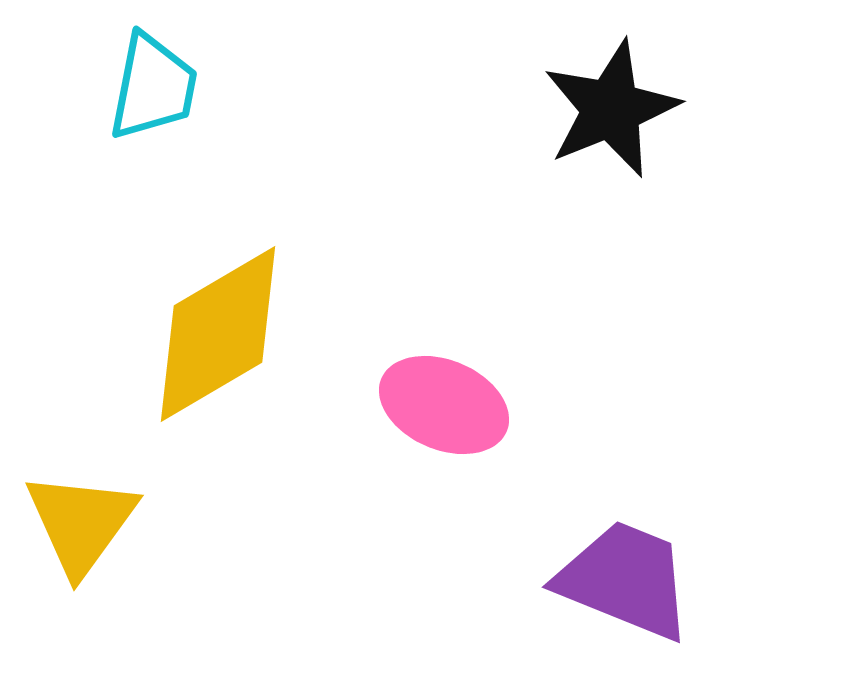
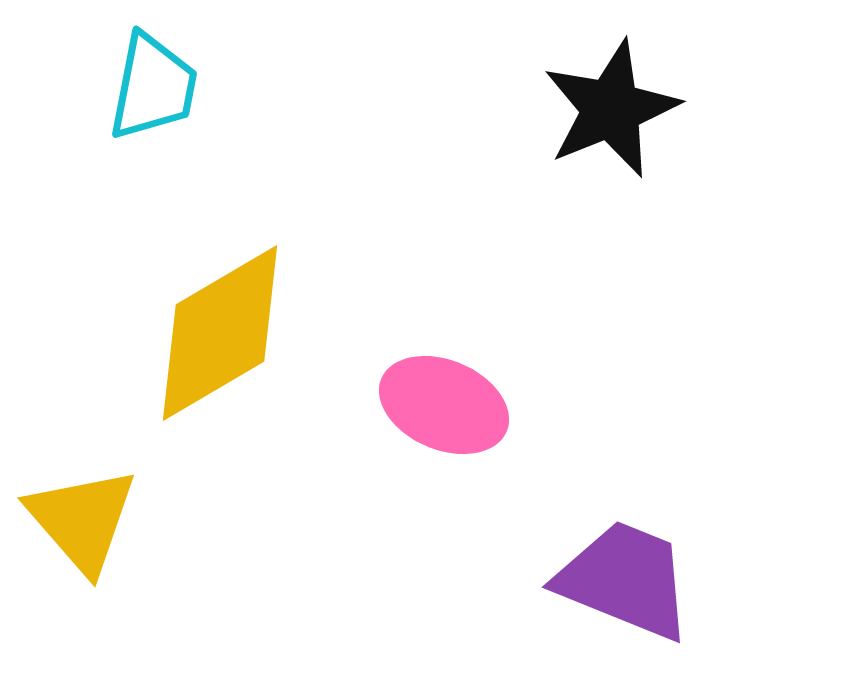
yellow diamond: moved 2 px right, 1 px up
yellow triangle: moved 1 px right, 3 px up; rotated 17 degrees counterclockwise
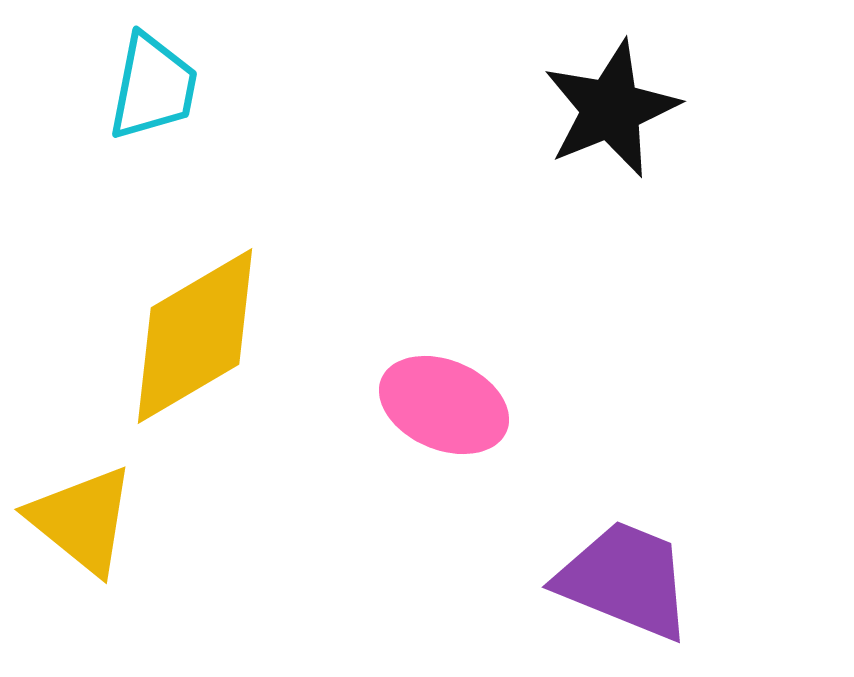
yellow diamond: moved 25 px left, 3 px down
yellow triangle: rotated 10 degrees counterclockwise
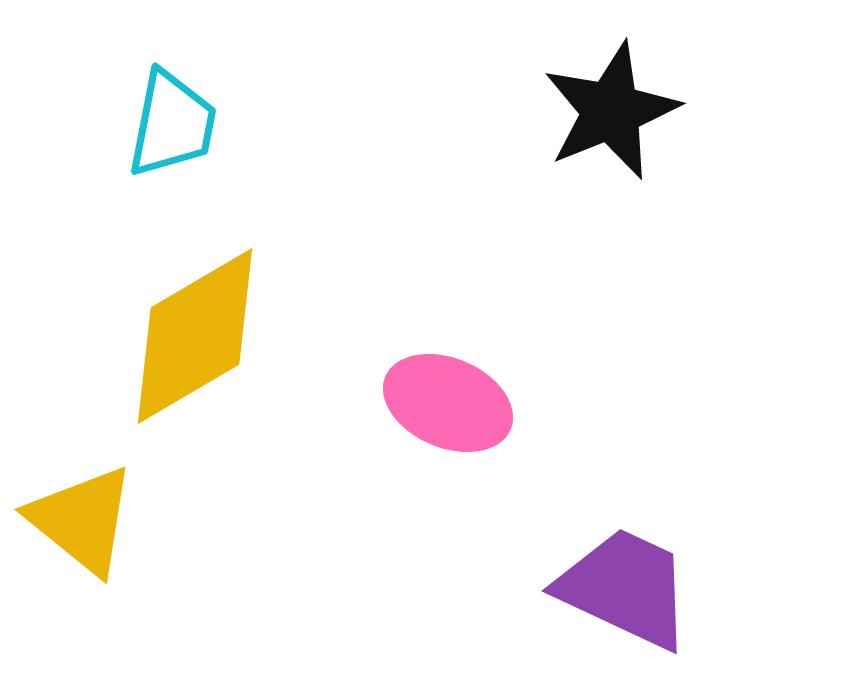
cyan trapezoid: moved 19 px right, 37 px down
black star: moved 2 px down
pink ellipse: moved 4 px right, 2 px up
purple trapezoid: moved 8 px down; rotated 3 degrees clockwise
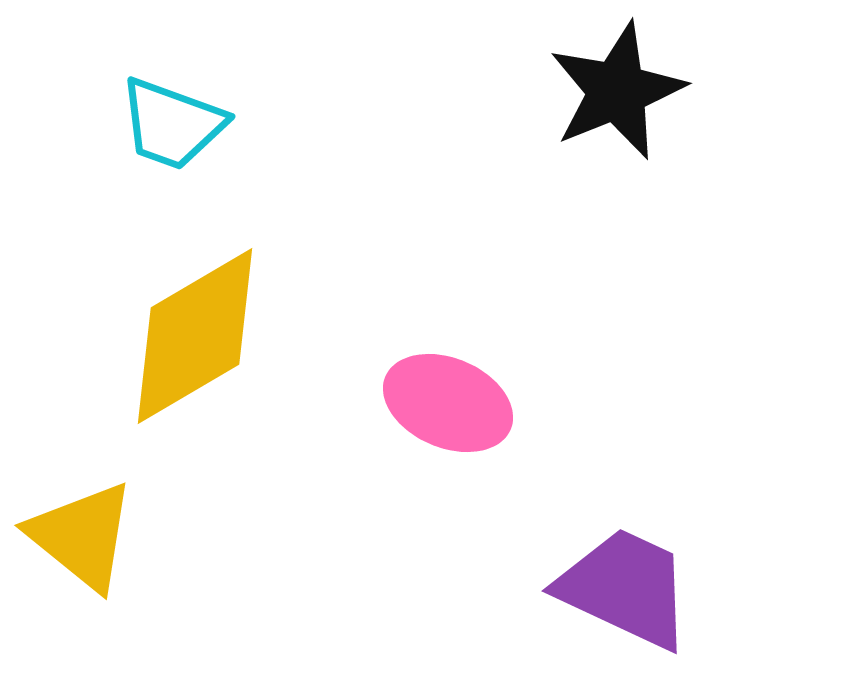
black star: moved 6 px right, 20 px up
cyan trapezoid: rotated 99 degrees clockwise
yellow triangle: moved 16 px down
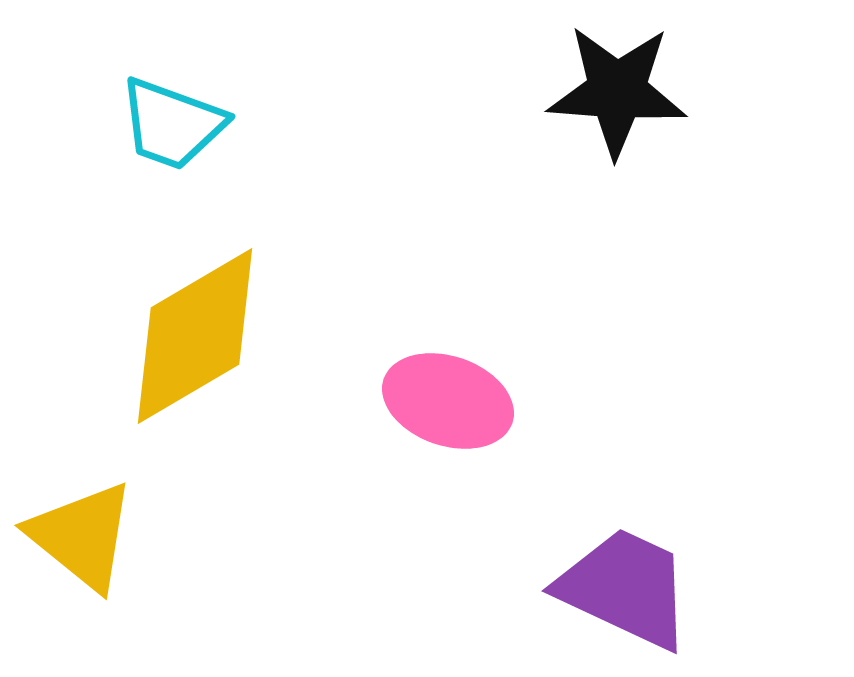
black star: rotated 26 degrees clockwise
pink ellipse: moved 2 px up; rotated 4 degrees counterclockwise
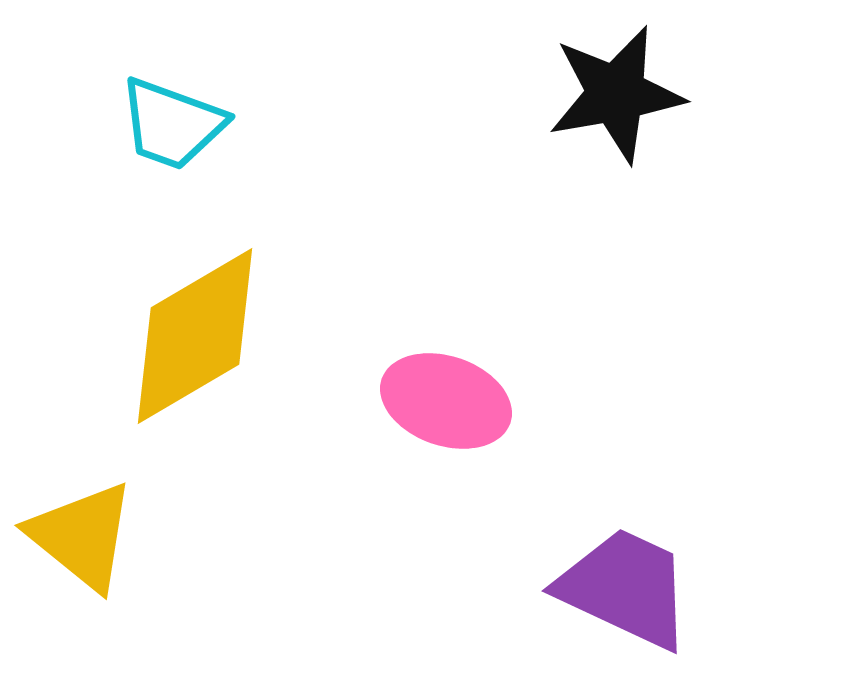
black star: moved 1 px left, 3 px down; rotated 14 degrees counterclockwise
pink ellipse: moved 2 px left
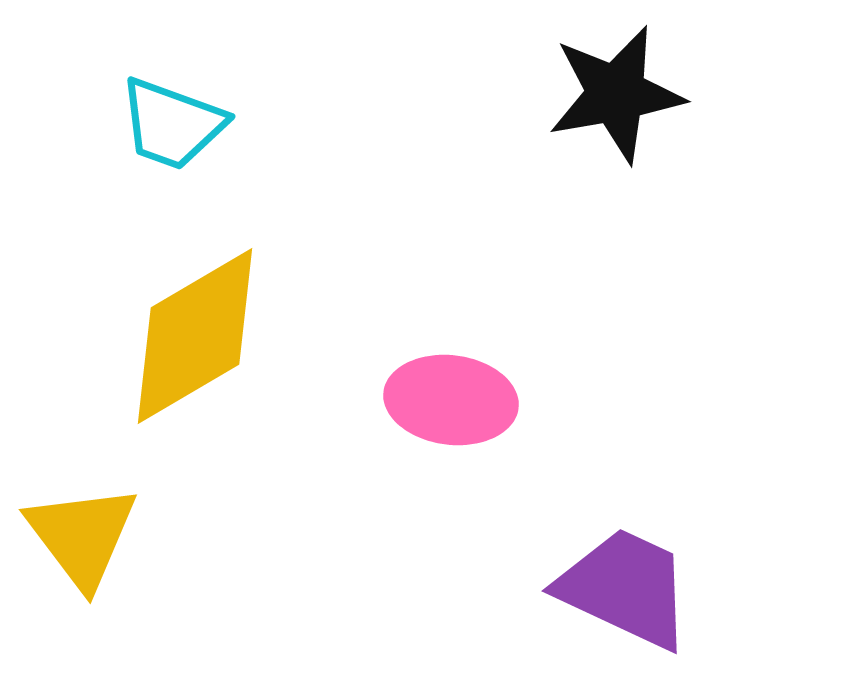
pink ellipse: moved 5 px right, 1 px up; rotated 12 degrees counterclockwise
yellow triangle: rotated 14 degrees clockwise
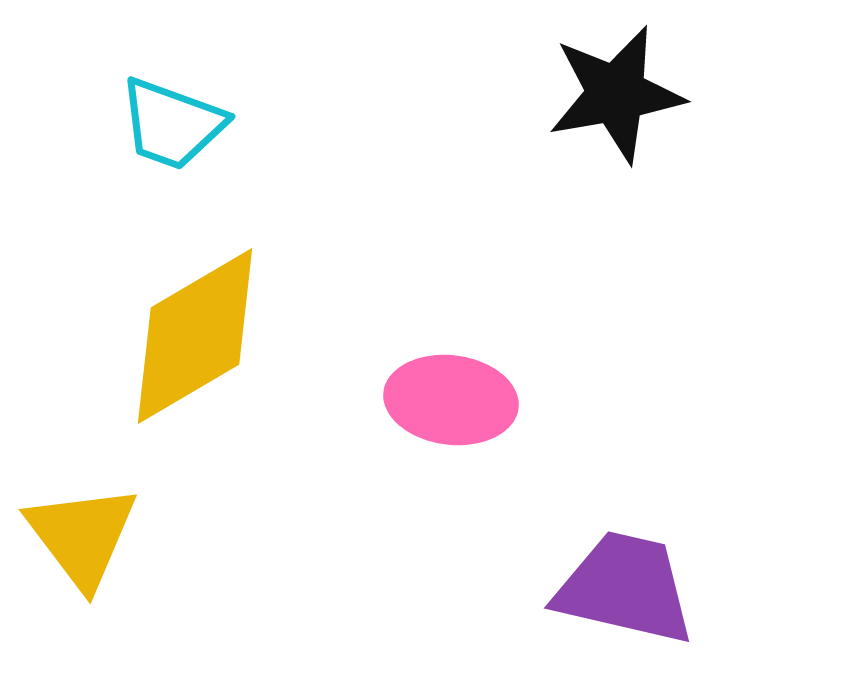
purple trapezoid: rotated 12 degrees counterclockwise
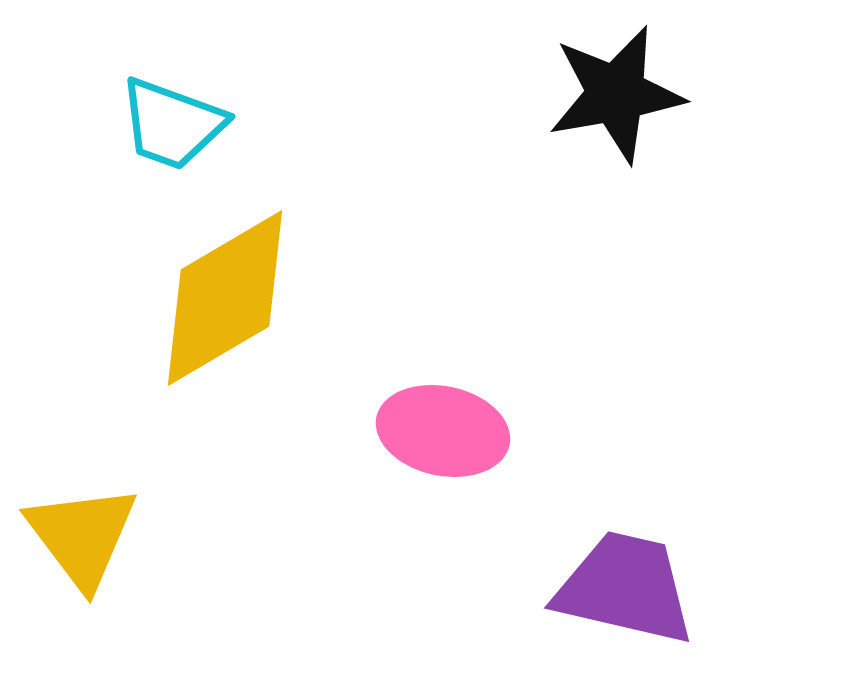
yellow diamond: moved 30 px right, 38 px up
pink ellipse: moved 8 px left, 31 px down; rotated 5 degrees clockwise
